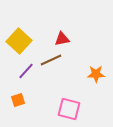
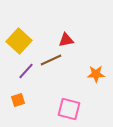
red triangle: moved 4 px right, 1 px down
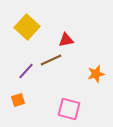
yellow square: moved 8 px right, 14 px up
orange star: rotated 12 degrees counterclockwise
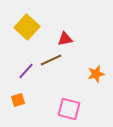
red triangle: moved 1 px left, 1 px up
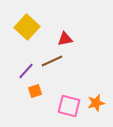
brown line: moved 1 px right, 1 px down
orange star: moved 29 px down
orange square: moved 17 px right, 9 px up
pink square: moved 3 px up
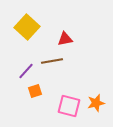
brown line: rotated 15 degrees clockwise
